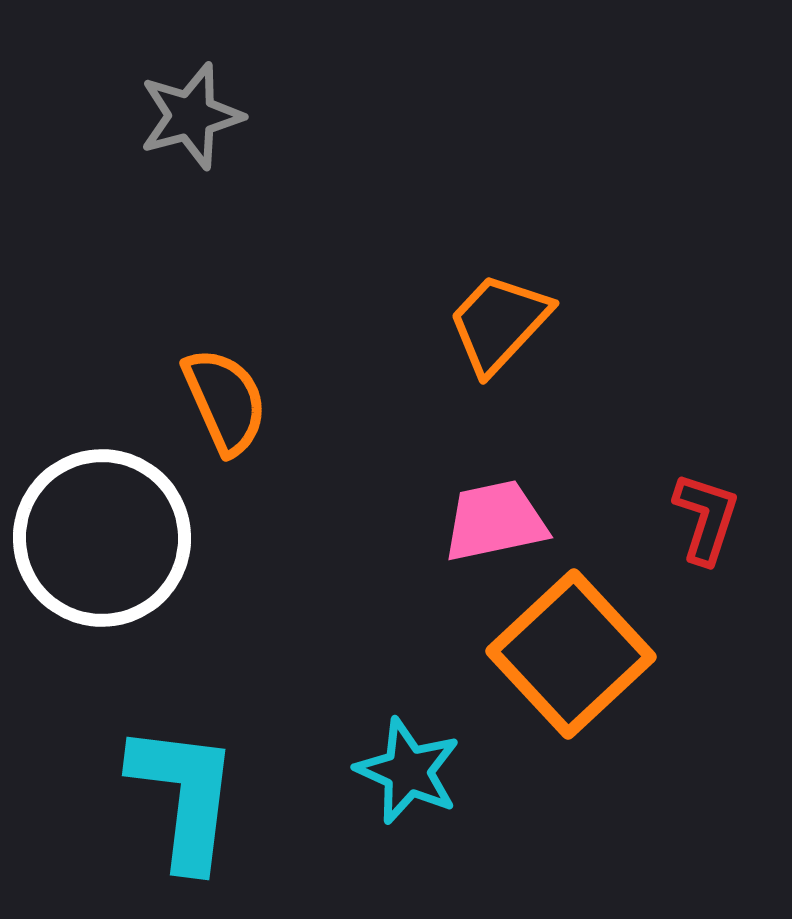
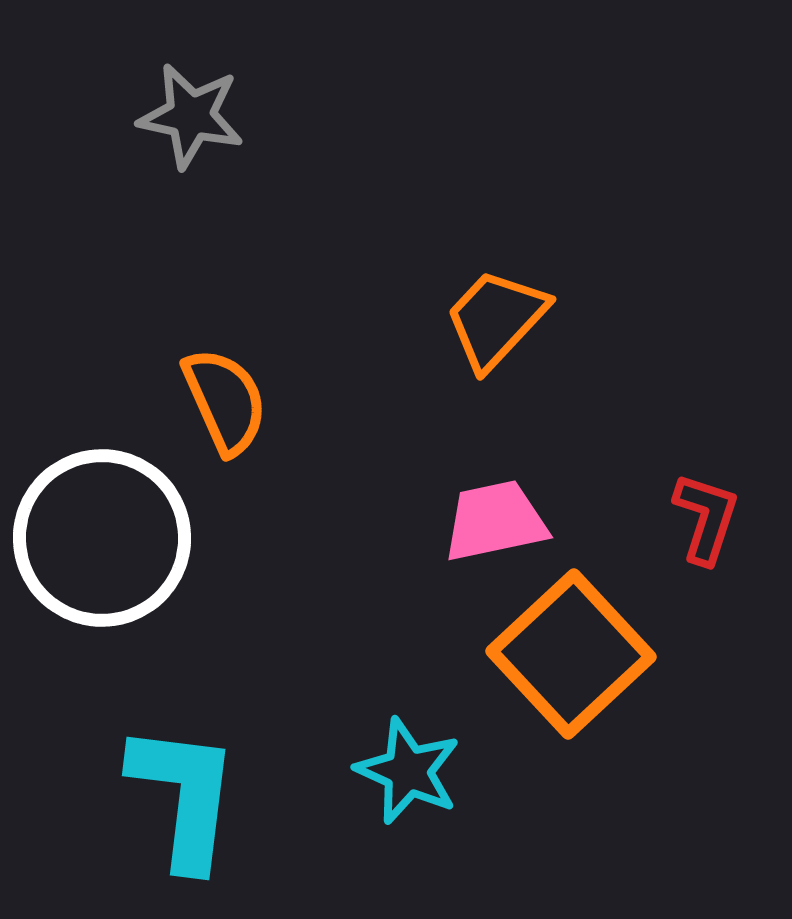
gray star: rotated 27 degrees clockwise
orange trapezoid: moved 3 px left, 4 px up
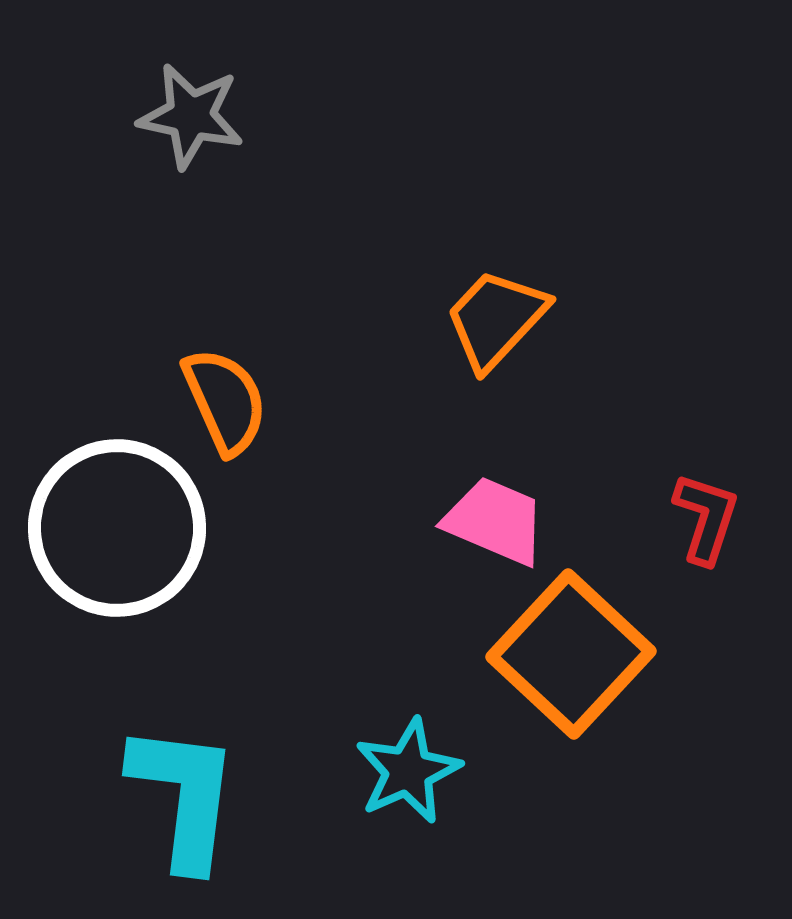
pink trapezoid: rotated 35 degrees clockwise
white circle: moved 15 px right, 10 px up
orange square: rotated 4 degrees counterclockwise
cyan star: rotated 24 degrees clockwise
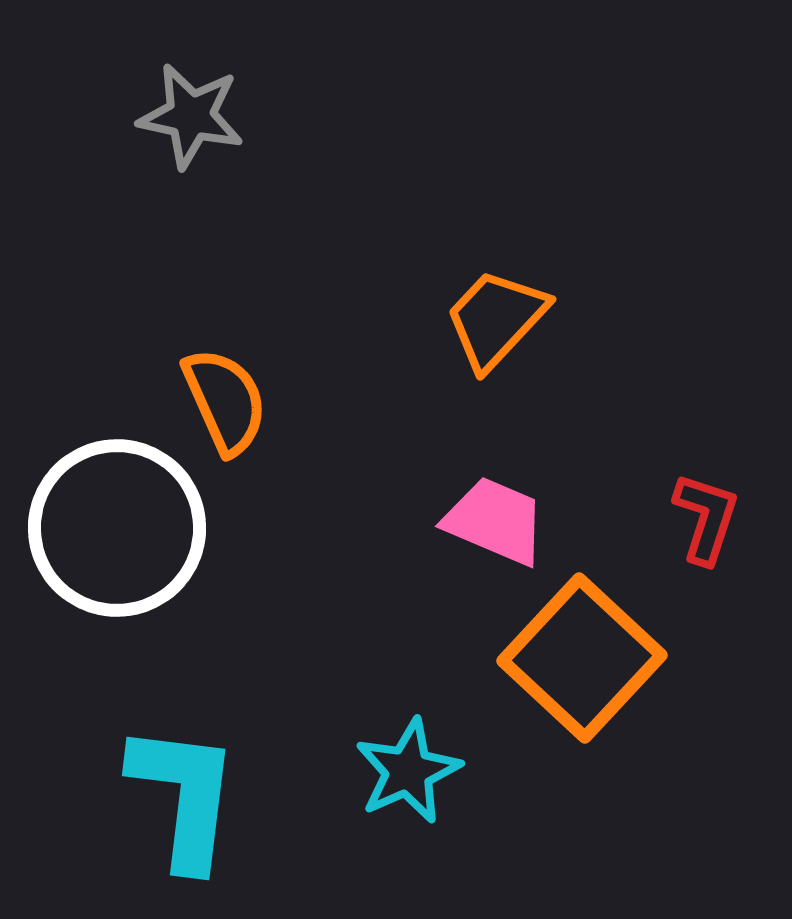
orange square: moved 11 px right, 4 px down
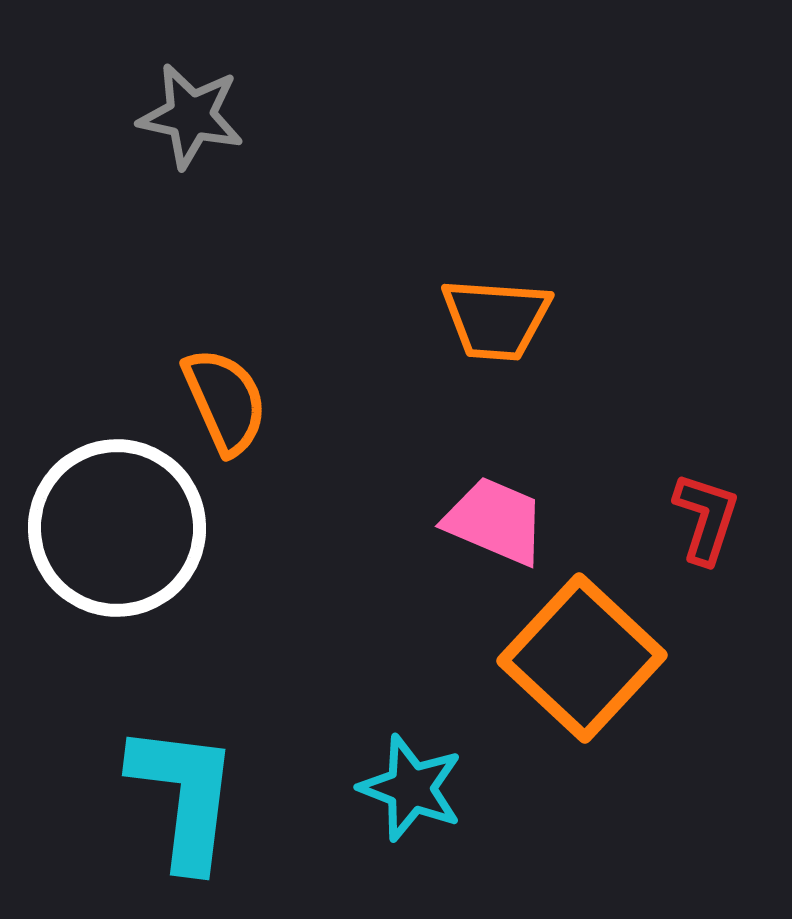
orange trapezoid: rotated 129 degrees counterclockwise
cyan star: moved 3 px right, 17 px down; rotated 27 degrees counterclockwise
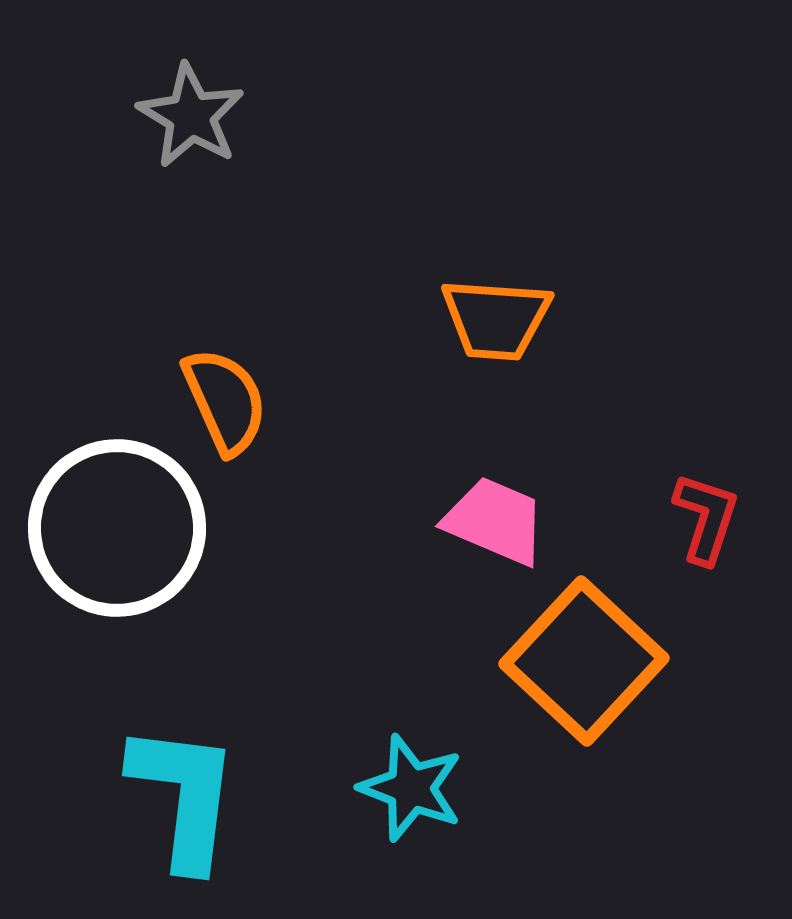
gray star: rotated 19 degrees clockwise
orange square: moved 2 px right, 3 px down
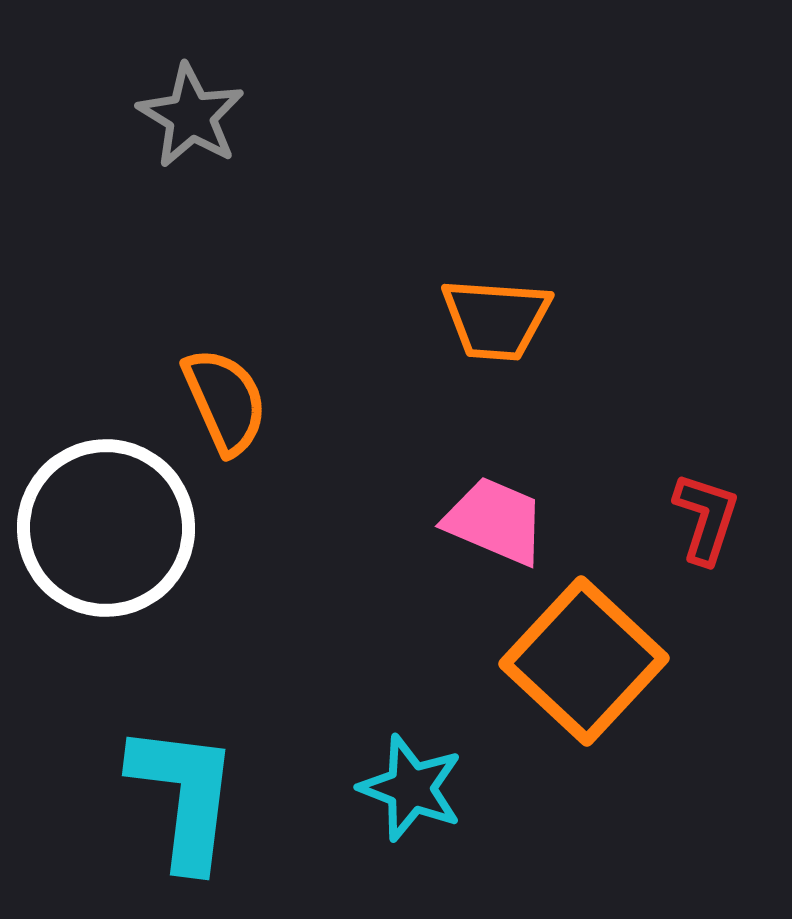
white circle: moved 11 px left
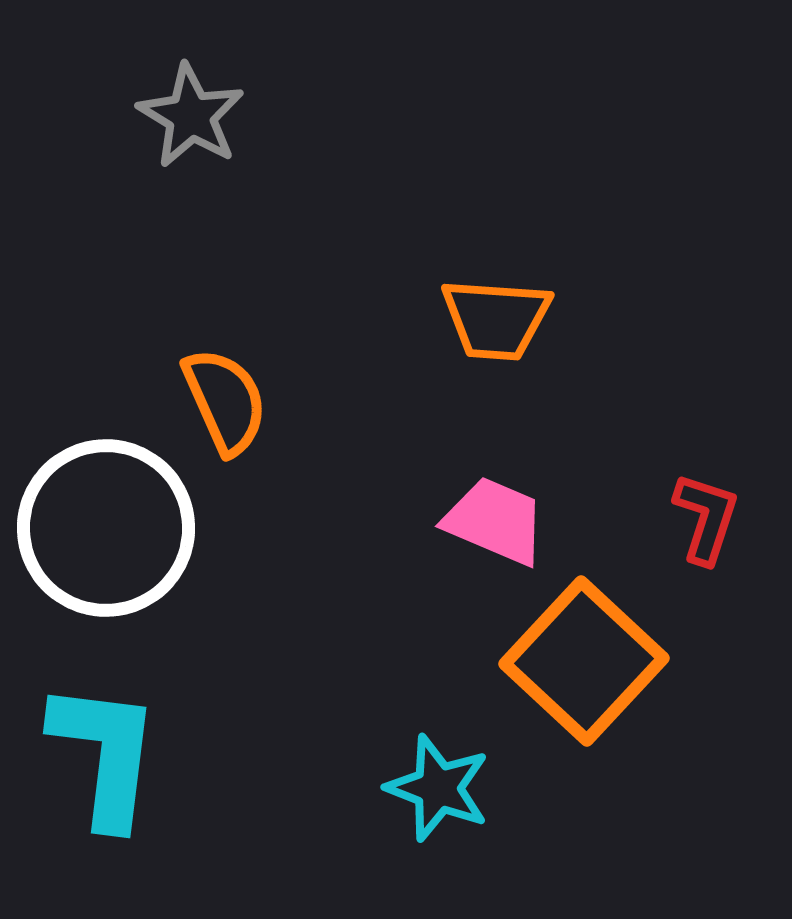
cyan star: moved 27 px right
cyan L-shape: moved 79 px left, 42 px up
